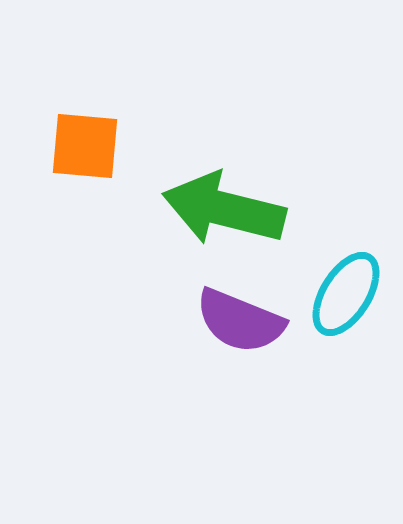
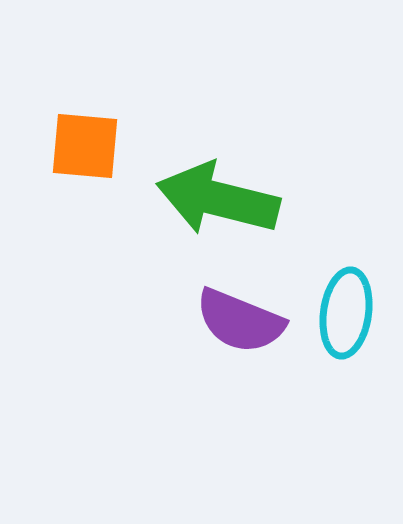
green arrow: moved 6 px left, 10 px up
cyan ellipse: moved 19 px down; rotated 24 degrees counterclockwise
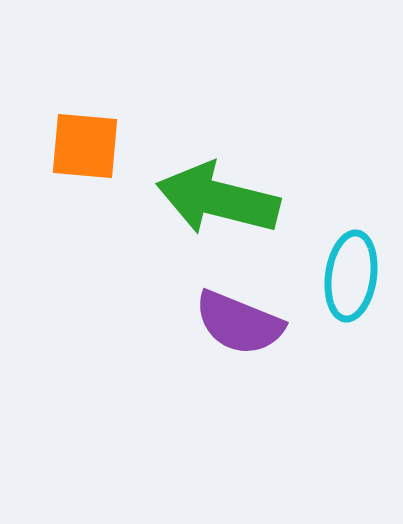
cyan ellipse: moved 5 px right, 37 px up
purple semicircle: moved 1 px left, 2 px down
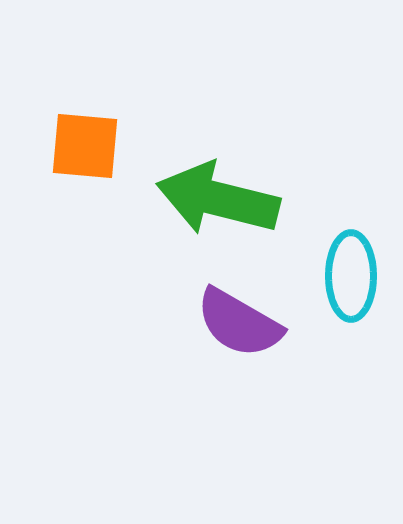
cyan ellipse: rotated 8 degrees counterclockwise
purple semicircle: rotated 8 degrees clockwise
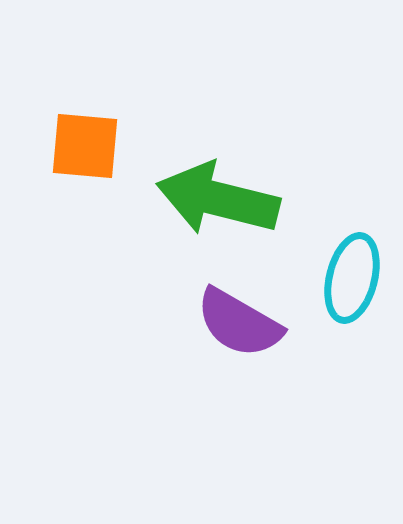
cyan ellipse: moved 1 px right, 2 px down; rotated 14 degrees clockwise
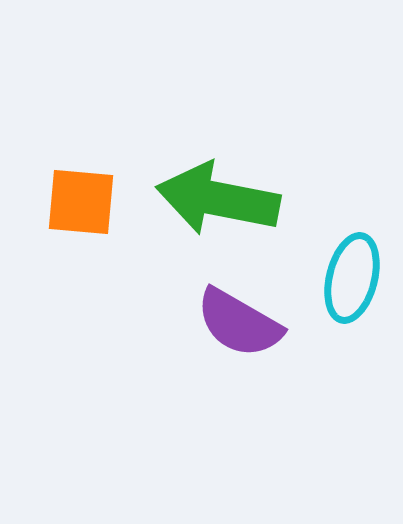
orange square: moved 4 px left, 56 px down
green arrow: rotated 3 degrees counterclockwise
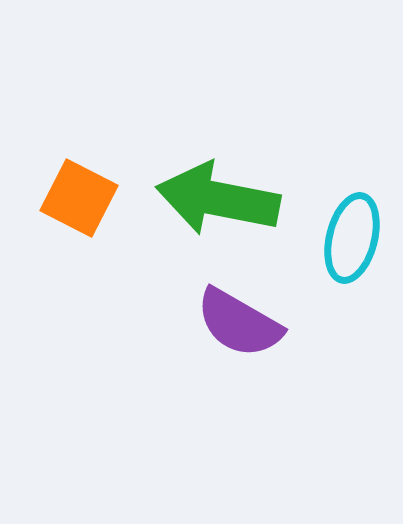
orange square: moved 2 px left, 4 px up; rotated 22 degrees clockwise
cyan ellipse: moved 40 px up
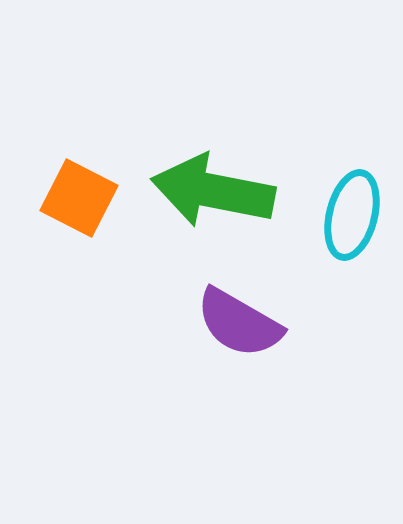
green arrow: moved 5 px left, 8 px up
cyan ellipse: moved 23 px up
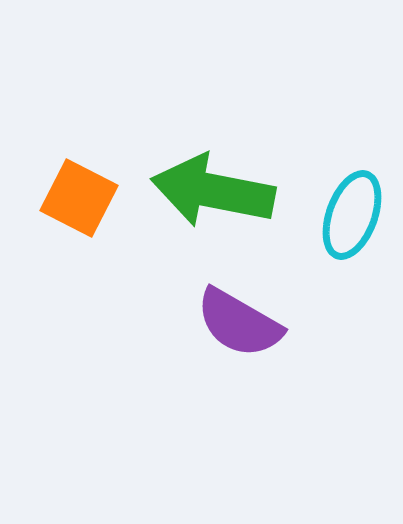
cyan ellipse: rotated 6 degrees clockwise
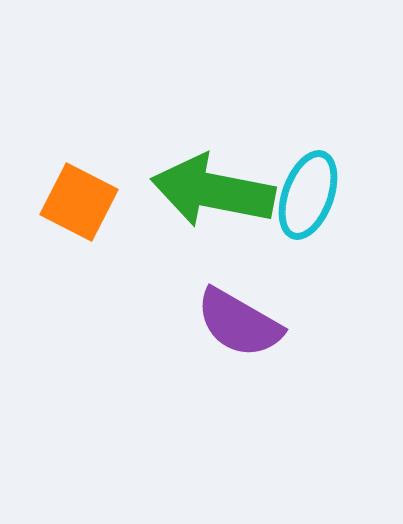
orange square: moved 4 px down
cyan ellipse: moved 44 px left, 20 px up
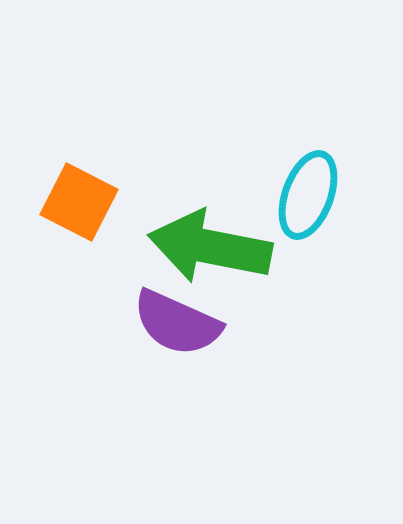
green arrow: moved 3 px left, 56 px down
purple semicircle: moved 62 px left; rotated 6 degrees counterclockwise
